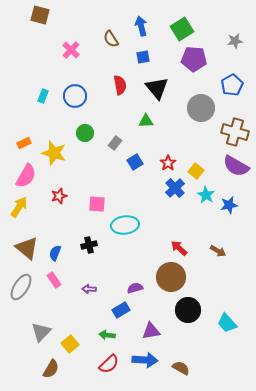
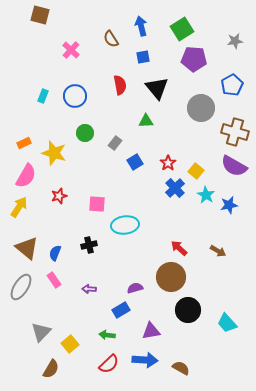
purple semicircle at (236, 166): moved 2 px left
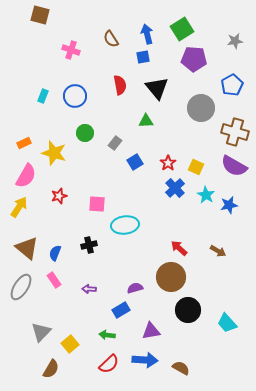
blue arrow at (141, 26): moved 6 px right, 8 px down
pink cross at (71, 50): rotated 24 degrees counterclockwise
yellow square at (196, 171): moved 4 px up; rotated 14 degrees counterclockwise
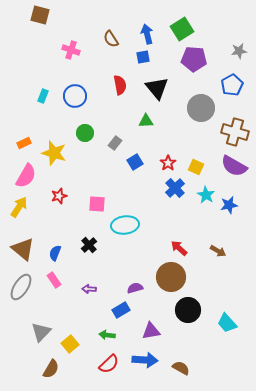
gray star at (235, 41): moved 4 px right, 10 px down
black cross at (89, 245): rotated 28 degrees counterclockwise
brown triangle at (27, 248): moved 4 px left, 1 px down
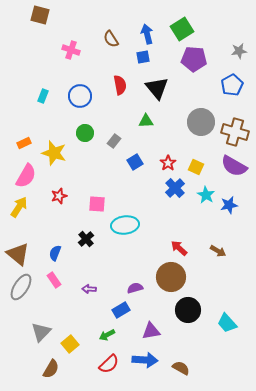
blue circle at (75, 96): moved 5 px right
gray circle at (201, 108): moved 14 px down
gray rectangle at (115, 143): moved 1 px left, 2 px up
black cross at (89, 245): moved 3 px left, 6 px up
brown triangle at (23, 249): moved 5 px left, 5 px down
green arrow at (107, 335): rotated 35 degrees counterclockwise
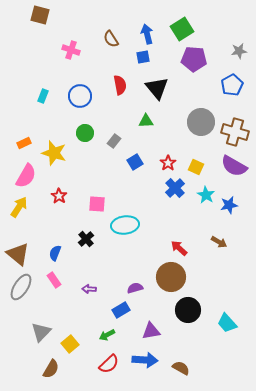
red star at (59, 196): rotated 21 degrees counterclockwise
brown arrow at (218, 251): moved 1 px right, 9 px up
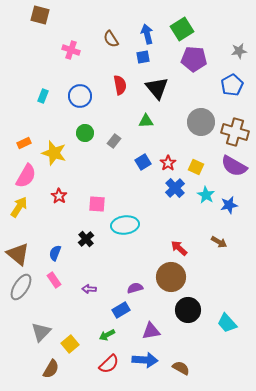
blue square at (135, 162): moved 8 px right
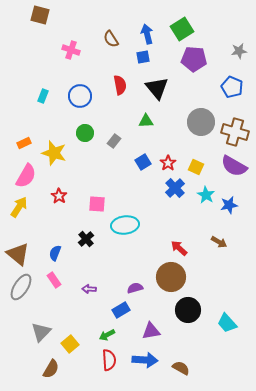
blue pentagon at (232, 85): moved 2 px down; rotated 20 degrees counterclockwise
red semicircle at (109, 364): moved 4 px up; rotated 50 degrees counterclockwise
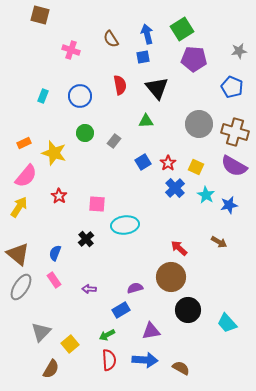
gray circle at (201, 122): moved 2 px left, 2 px down
pink semicircle at (26, 176): rotated 10 degrees clockwise
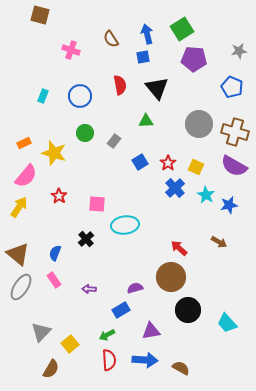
blue square at (143, 162): moved 3 px left
